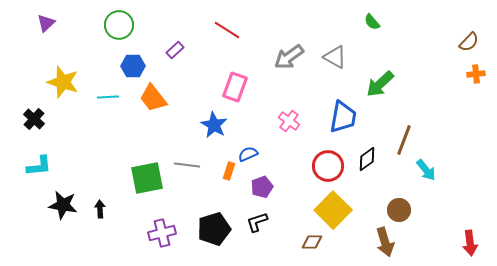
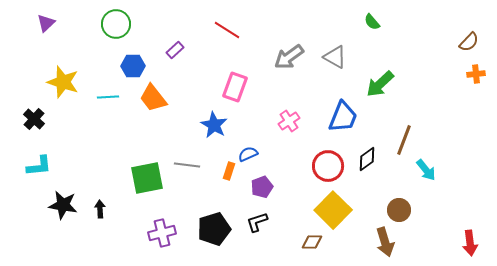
green circle: moved 3 px left, 1 px up
blue trapezoid: rotated 12 degrees clockwise
pink cross: rotated 20 degrees clockwise
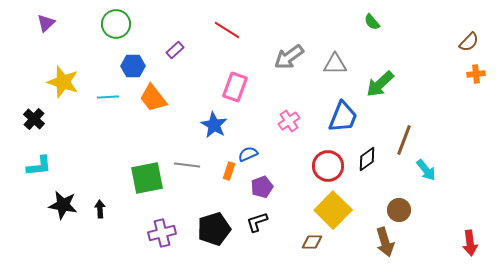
gray triangle: moved 7 px down; rotated 30 degrees counterclockwise
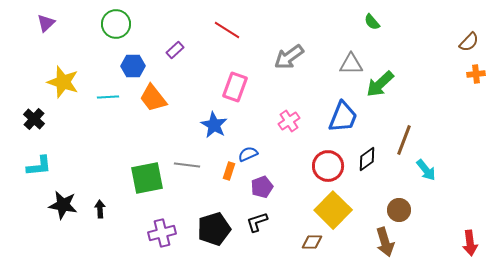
gray triangle: moved 16 px right
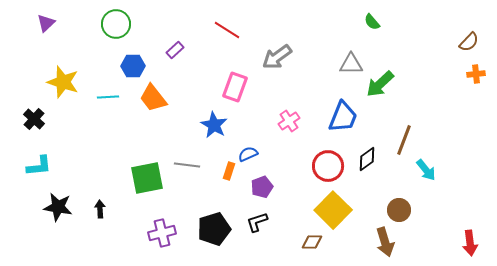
gray arrow: moved 12 px left
black star: moved 5 px left, 2 px down
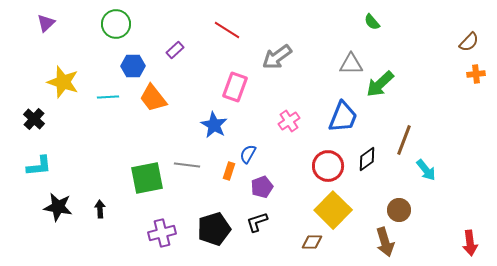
blue semicircle: rotated 36 degrees counterclockwise
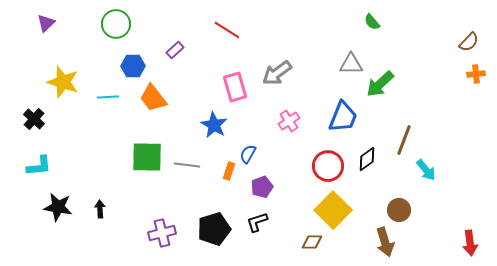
gray arrow: moved 16 px down
pink rectangle: rotated 36 degrees counterclockwise
green square: moved 21 px up; rotated 12 degrees clockwise
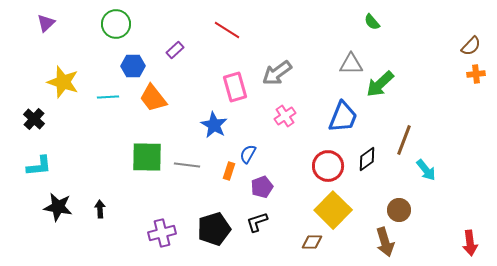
brown semicircle: moved 2 px right, 4 px down
pink cross: moved 4 px left, 5 px up
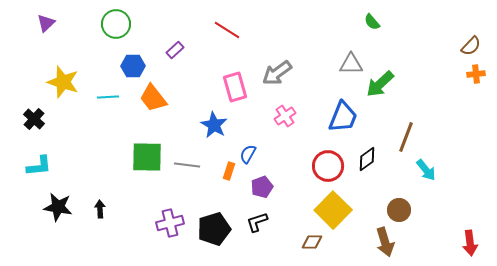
brown line: moved 2 px right, 3 px up
purple cross: moved 8 px right, 10 px up
